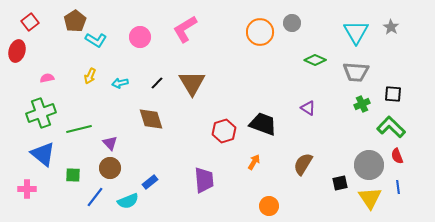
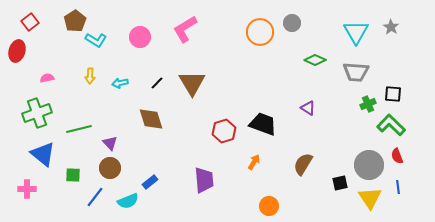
yellow arrow at (90, 76): rotated 21 degrees counterclockwise
green cross at (362, 104): moved 6 px right
green cross at (41, 113): moved 4 px left
green L-shape at (391, 127): moved 2 px up
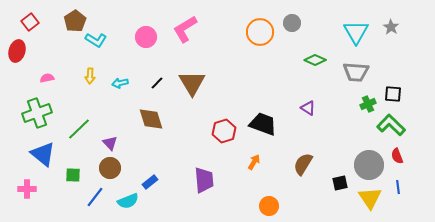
pink circle at (140, 37): moved 6 px right
green line at (79, 129): rotated 30 degrees counterclockwise
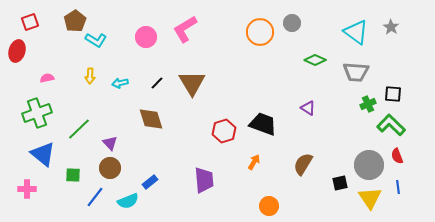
red square at (30, 22): rotated 18 degrees clockwise
cyan triangle at (356, 32): rotated 24 degrees counterclockwise
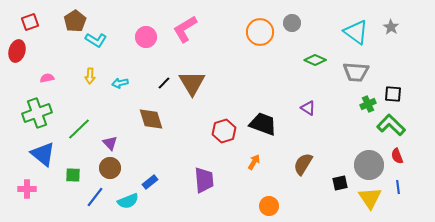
black line at (157, 83): moved 7 px right
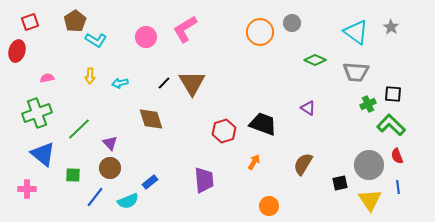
yellow triangle at (370, 198): moved 2 px down
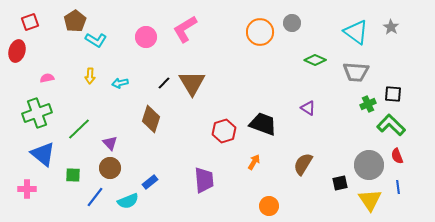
brown diamond at (151, 119): rotated 36 degrees clockwise
